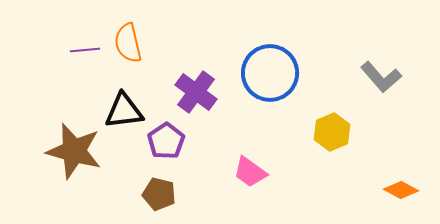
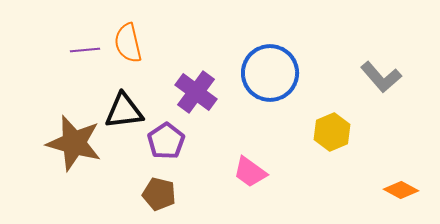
brown star: moved 8 px up
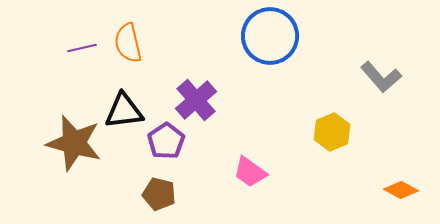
purple line: moved 3 px left, 2 px up; rotated 8 degrees counterclockwise
blue circle: moved 37 px up
purple cross: moved 8 px down; rotated 12 degrees clockwise
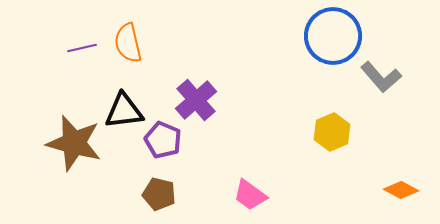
blue circle: moved 63 px right
purple pentagon: moved 3 px left, 1 px up; rotated 15 degrees counterclockwise
pink trapezoid: moved 23 px down
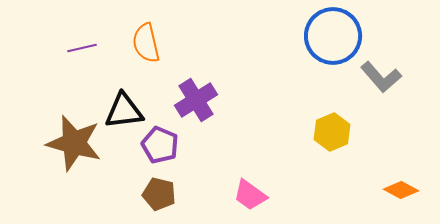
orange semicircle: moved 18 px right
purple cross: rotated 9 degrees clockwise
purple pentagon: moved 3 px left, 5 px down
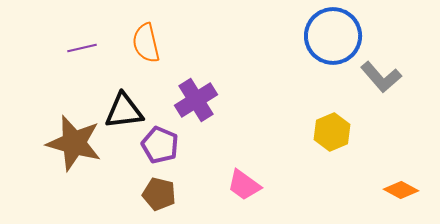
pink trapezoid: moved 6 px left, 10 px up
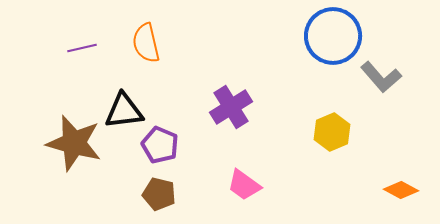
purple cross: moved 35 px right, 7 px down
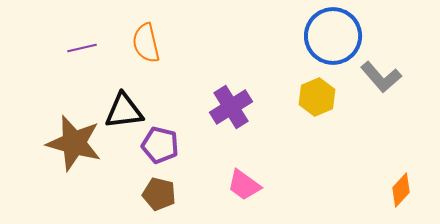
yellow hexagon: moved 15 px left, 35 px up
purple pentagon: rotated 9 degrees counterclockwise
orange diamond: rotated 76 degrees counterclockwise
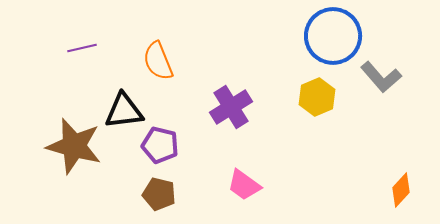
orange semicircle: moved 12 px right, 18 px down; rotated 9 degrees counterclockwise
brown star: moved 3 px down
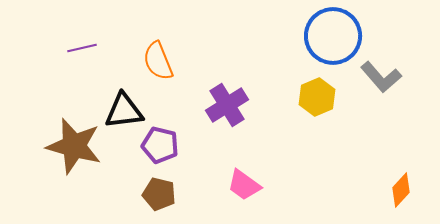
purple cross: moved 4 px left, 2 px up
